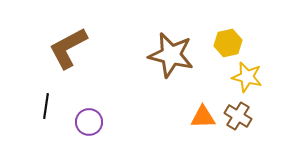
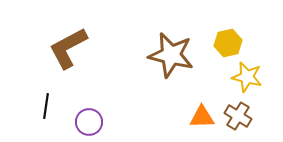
orange triangle: moved 1 px left
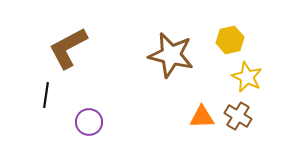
yellow hexagon: moved 2 px right, 3 px up
yellow star: rotated 12 degrees clockwise
black line: moved 11 px up
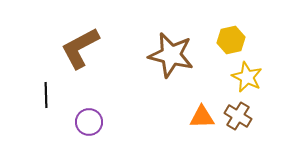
yellow hexagon: moved 1 px right
brown L-shape: moved 12 px right
black line: rotated 10 degrees counterclockwise
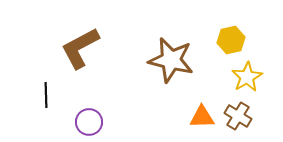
brown star: moved 5 px down
yellow star: rotated 16 degrees clockwise
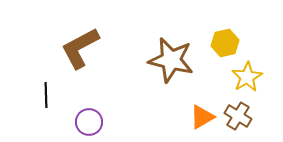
yellow hexagon: moved 6 px left, 3 px down
orange triangle: rotated 28 degrees counterclockwise
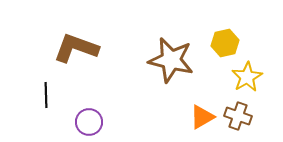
brown L-shape: moved 4 px left; rotated 48 degrees clockwise
brown cross: rotated 12 degrees counterclockwise
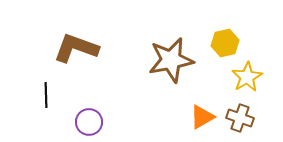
brown star: rotated 24 degrees counterclockwise
brown cross: moved 2 px right, 2 px down
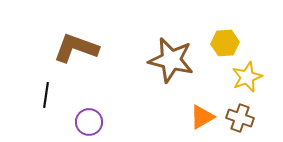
yellow hexagon: rotated 8 degrees clockwise
brown star: rotated 24 degrees clockwise
yellow star: rotated 8 degrees clockwise
black line: rotated 10 degrees clockwise
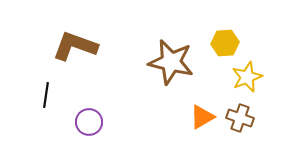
brown L-shape: moved 1 px left, 2 px up
brown star: moved 2 px down
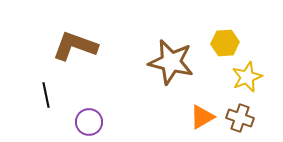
black line: rotated 20 degrees counterclockwise
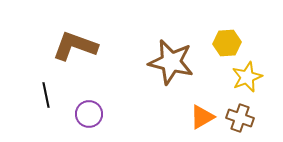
yellow hexagon: moved 2 px right
purple circle: moved 8 px up
